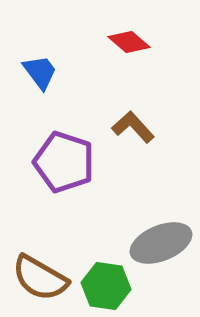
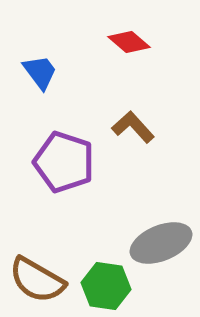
brown semicircle: moved 3 px left, 2 px down
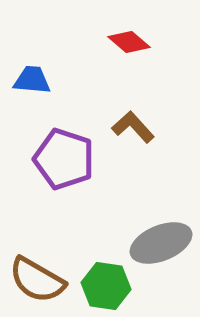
blue trapezoid: moved 8 px left, 8 px down; rotated 48 degrees counterclockwise
purple pentagon: moved 3 px up
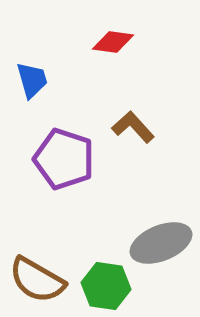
red diamond: moved 16 px left; rotated 33 degrees counterclockwise
blue trapezoid: rotated 69 degrees clockwise
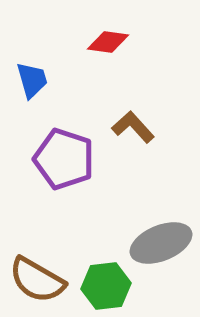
red diamond: moved 5 px left
green hexagon: rotated 15 degrees counterclockwise
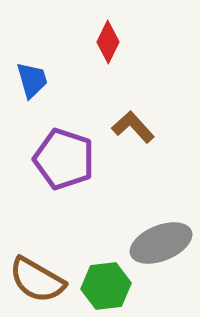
red diamond: rotated 72 degrees counterclockwise
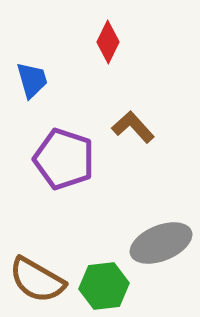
green hexagon: moved 2 px left
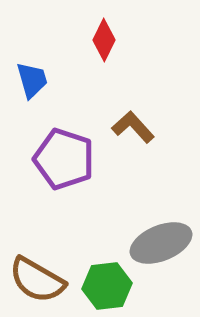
red diamond: moved 4 px left, 2 px up
green hexagon: moved 3 px right
